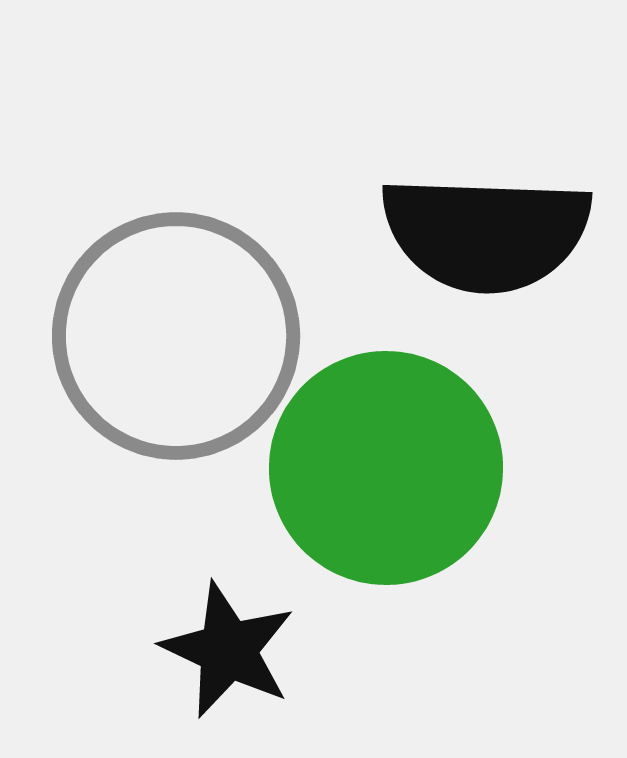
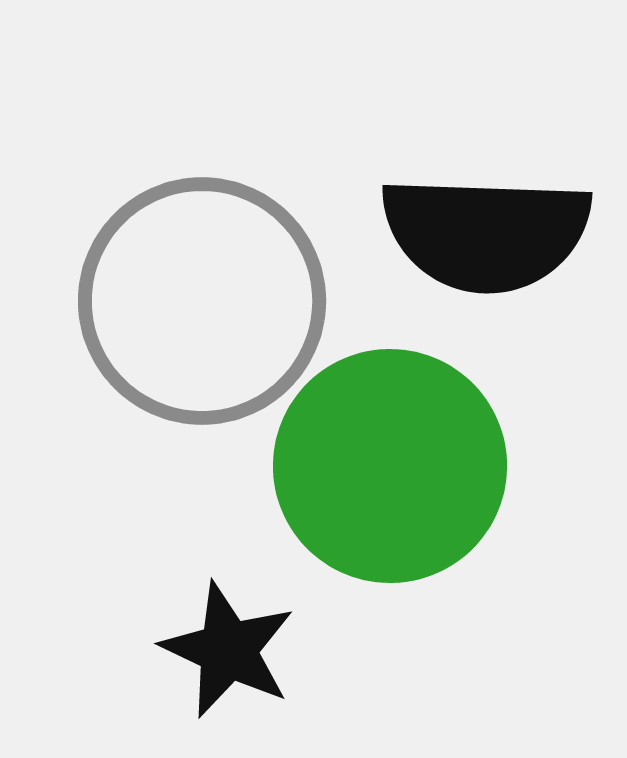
gray circle: moved 26 px right, 35 px up
green circle: moved 4 px right, 2 px up
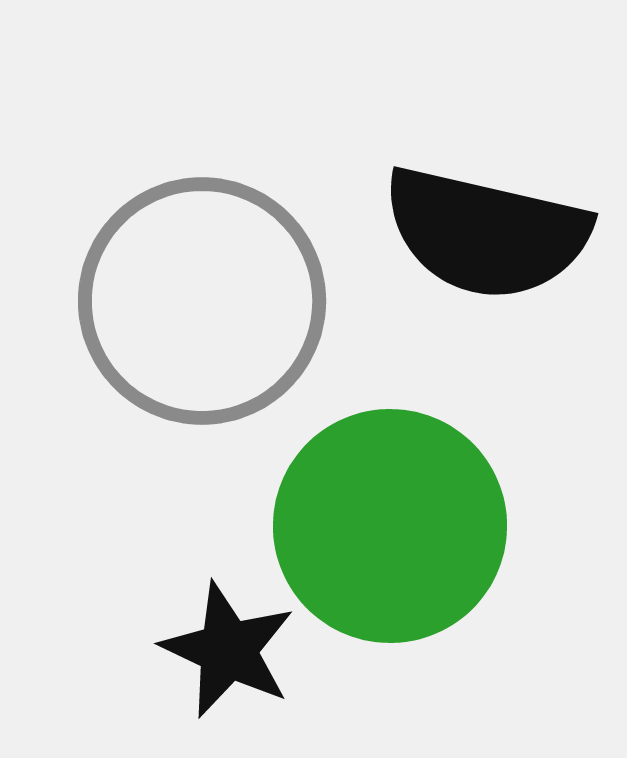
black semicircle: rotated 11 degrees clockwise
green circle: moved 60 px down
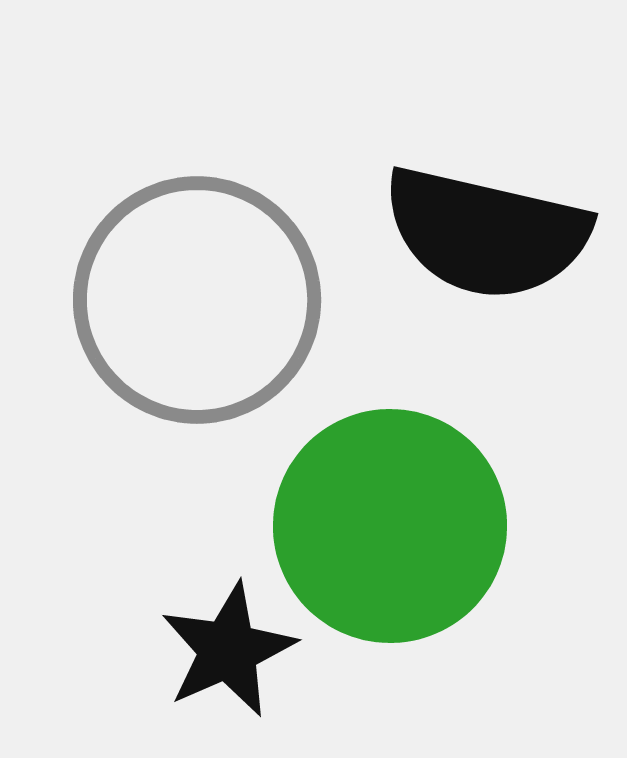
gray circle: moved 5 px left, 1 px up
black star: rotated 23 degrees clockwise
